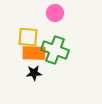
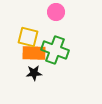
pink circle: moved 1 px right, 1 px up
yellow square: rotated 10 degrees clockwise
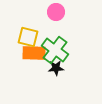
green cross: rotated 16 degrees clockwise
black star: moved 22 px right, 5 px up
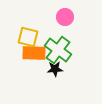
pink circle: moved 9 px right, 5 px down
green cross: moved 3 px right
black star: moved 1 px left, 1 px down
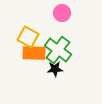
pink circle: moved 3 px left, 4 px up
yellow square: rotated 15 degrees clockwise
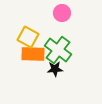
orange rectangle: moved 1 px left, 1 px down
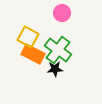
orange rectangle: rotated 25 degrees clockwise
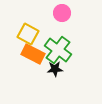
yellow square: moved 3 px up
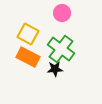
green cross: moved 3 px right, 1 px up
orange rectangle: moved 5 px left, 3 px down
